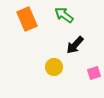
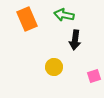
green arrow: rotated 24 degrees counterclockwise
black arrow: moved 5 px up; rotated 36 degrees counterclockwise
pink square: moved 3 px down
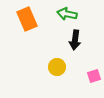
green arrow: moved 3 px right, 1 px up
yellow circle: moved 3 px right
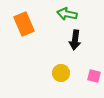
orange rectangle: moved 3 px left, 5 px down
yellow circle: moved 4 px right, 6 px down
pink square: rotated 32 degrees clockwise
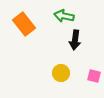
green arrow: moved 3 px left, 2 px down
orange rectangle: rotated 15 degrees counterclockwise
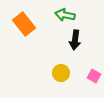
green arrow: moved 1 px right, 1 px up
pink square: rotated 16 degrees clockwise
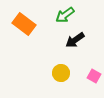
green arrow: rotated 48 degrees counterclockwise
orange rectangle: rotated 15 degrees counterclockwise
black arrow: rotated 48 degrees clockwise
